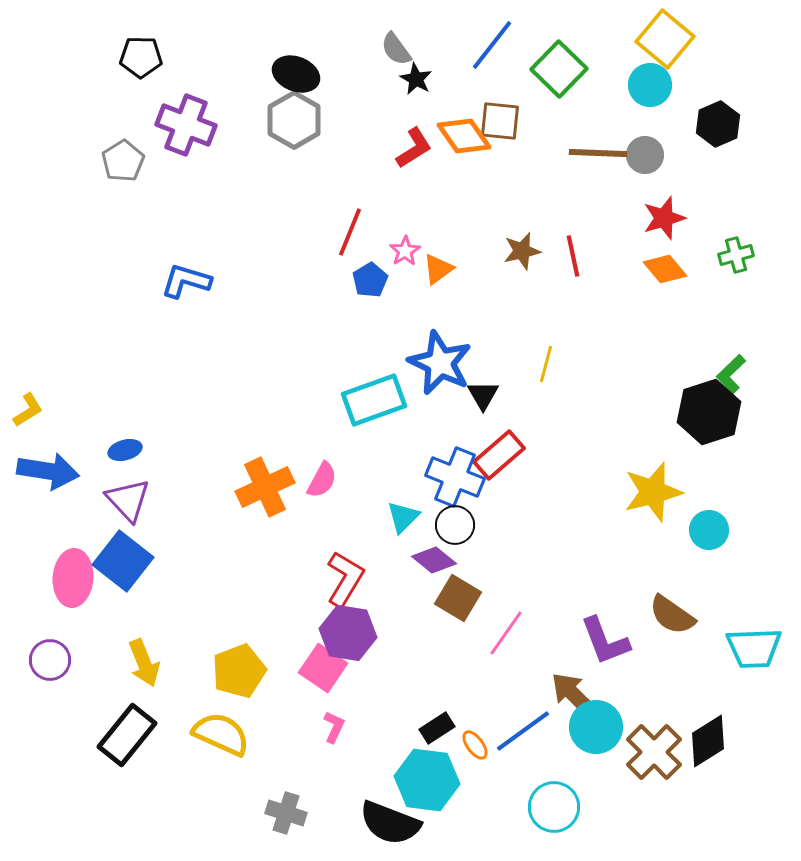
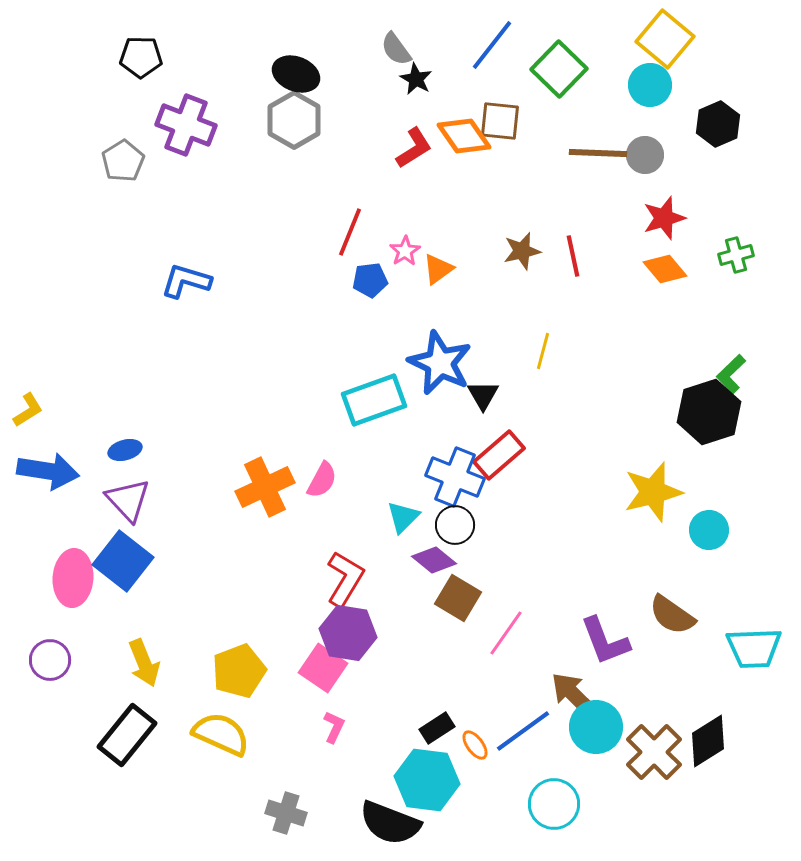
blue pentagon at (370, 280): rotated 24 degrees clockwise
yellow line at (546, 364): moved 3 px left, 13 px up
cyan circle at (554, 807): moved 3 px up
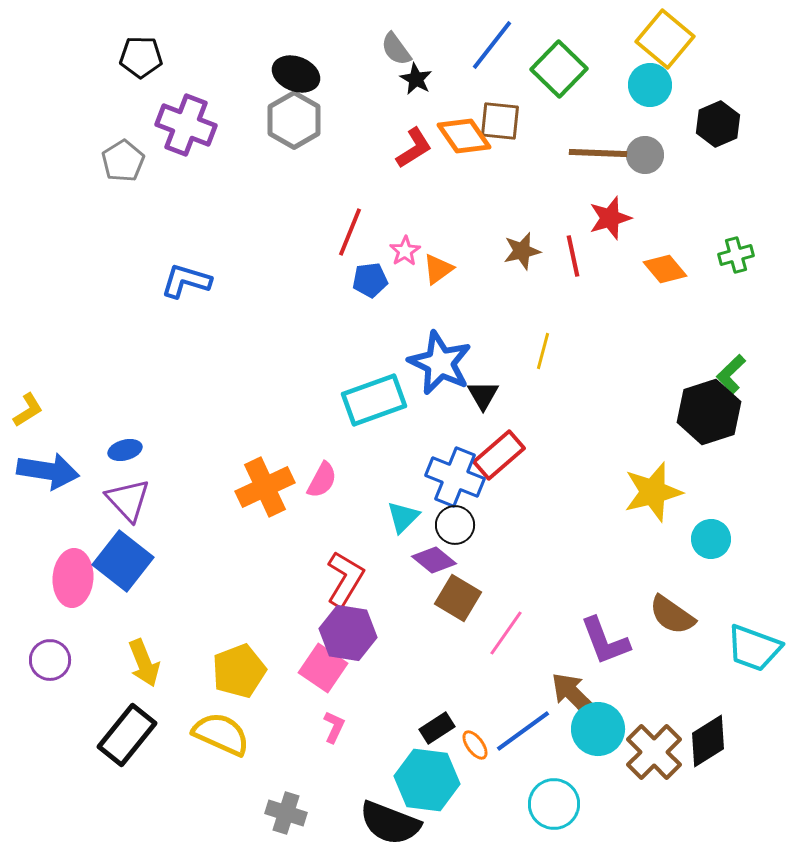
red star at (664, 218): moved 54 px left
cyan circle at (709, 530): moved 2 px right, 9 px down
cyan trapezoid at (754, 648): rotated 22 degrees clockwise
cyan circle at (596, 727): moved 2 px right, 2 px down
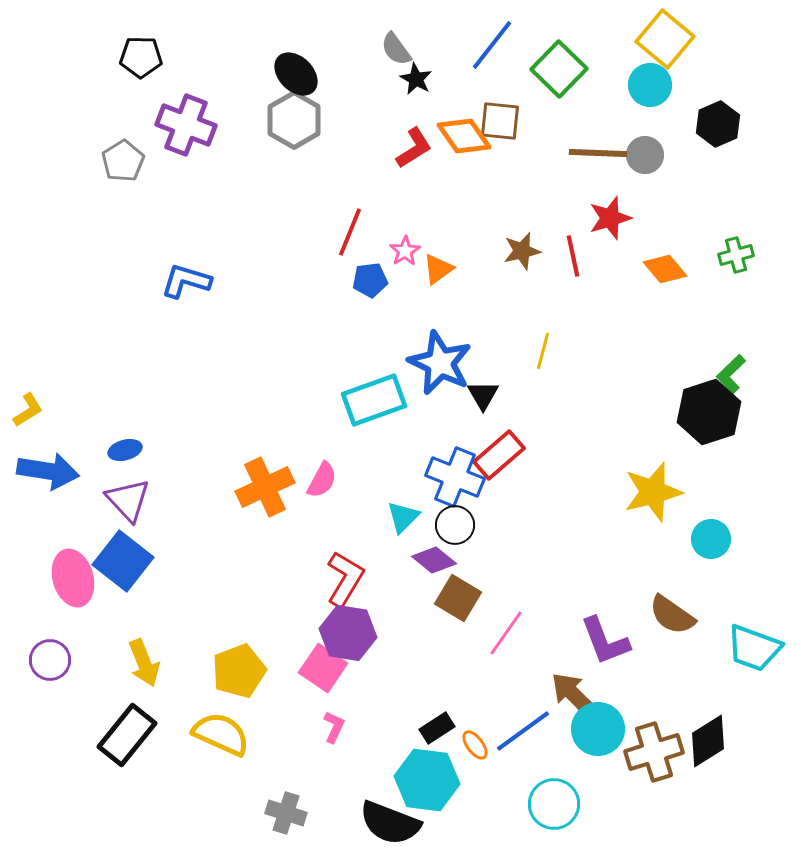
black ellipse at (296, 74): rotated 24 degrees clockwise
pink ellipse at (73, 578): rotated 20 degrees counterclockwise
brown cross at (654, 752): rotated 28 degrees clockwise
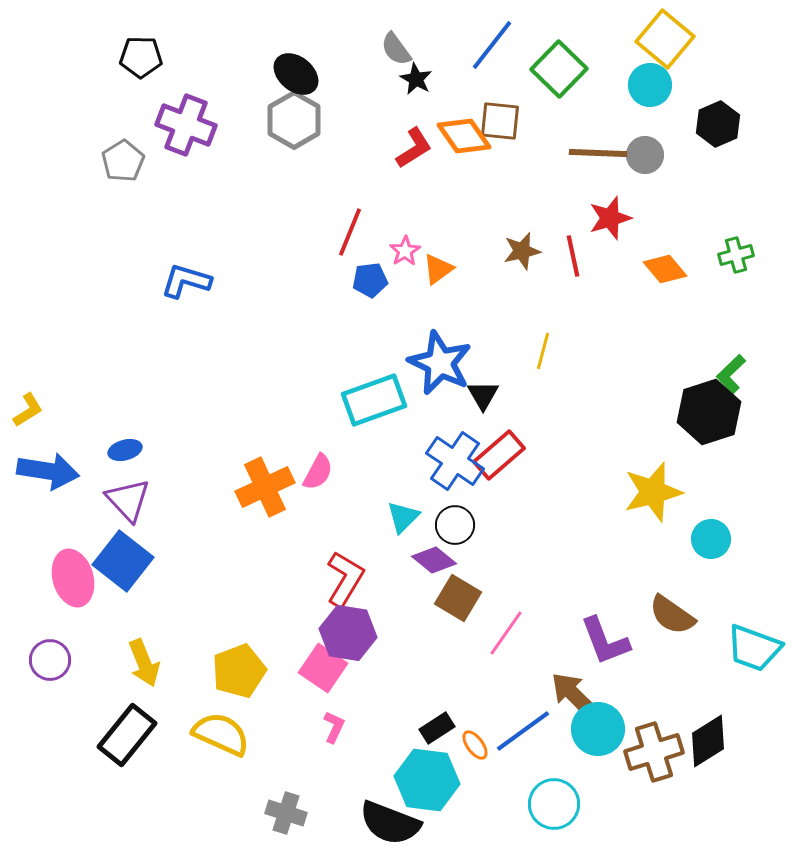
black ellipse at (296, 74): rotated 6 degrees counterclockwise
blue cross at (455, 477): moved 16 px up; rotated 12 degrees clockwise
pink semicircle at (322, 480): moved 4 px left, 8 px up
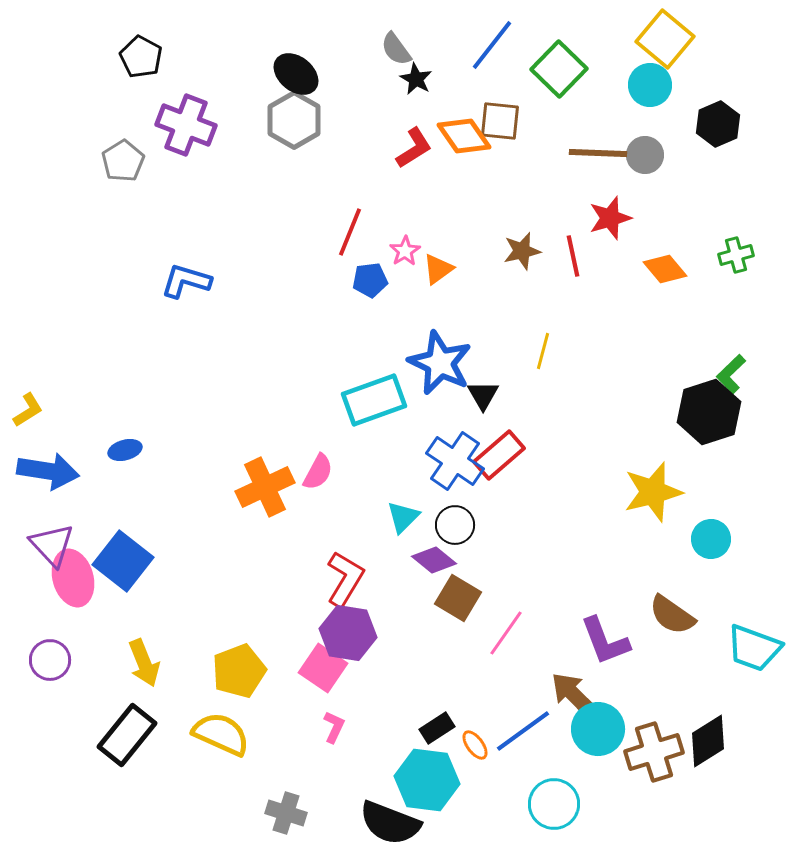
black pentagon at (141, 57): rotated 27 degrees clockwise
purple triangle at (128, 500): moved 76 px left, 45 px down
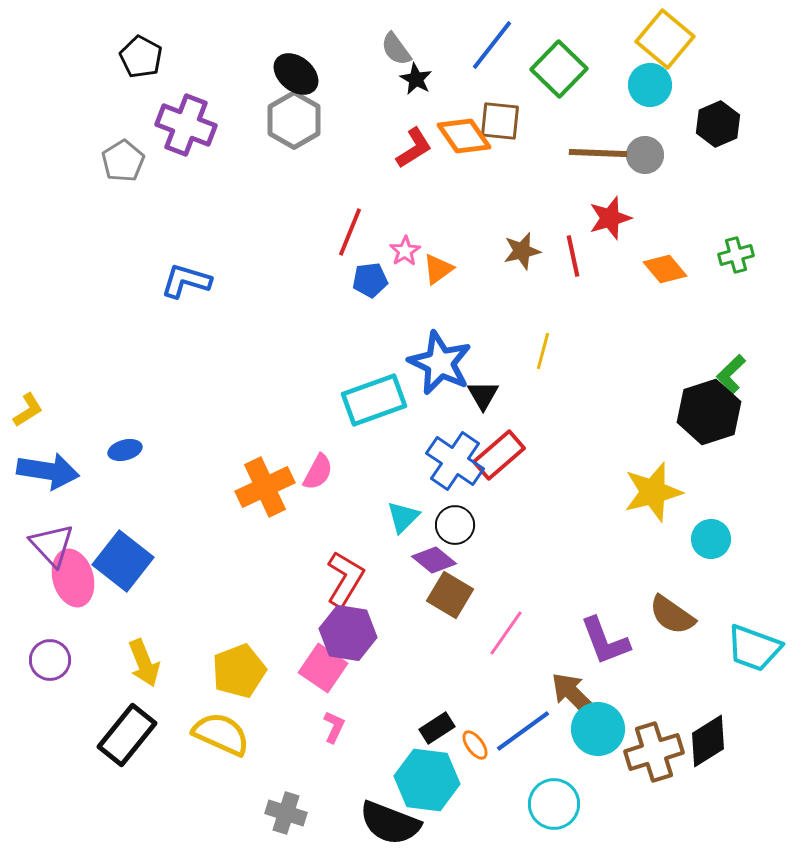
brown square at (458, 598): moved 8 px left, 3 px up
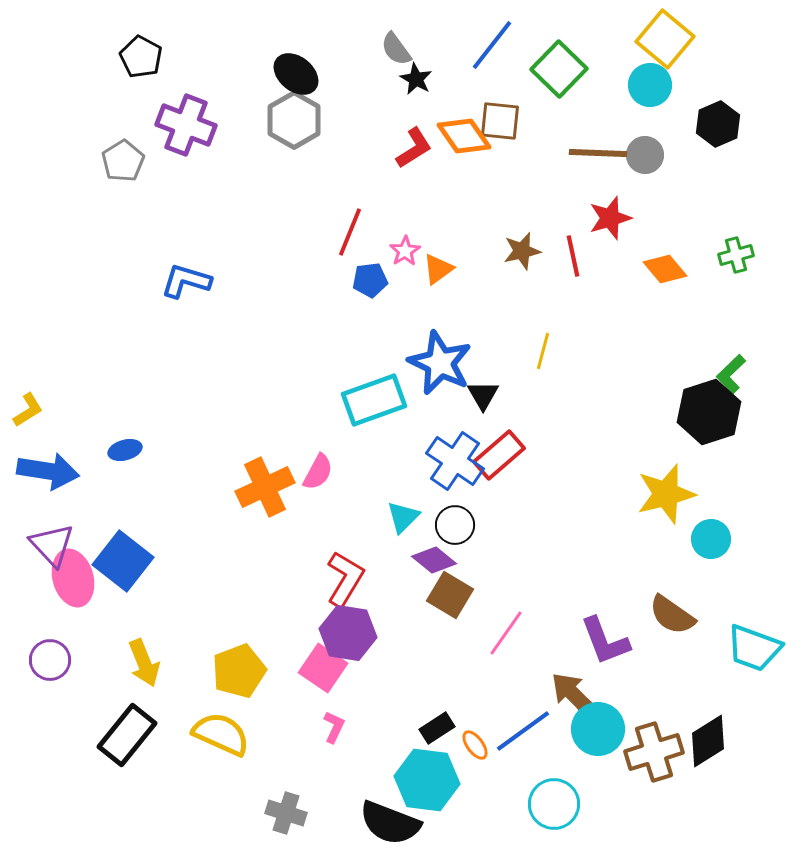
yellow star at (653, 492): moved 13 px right, 2 px down
